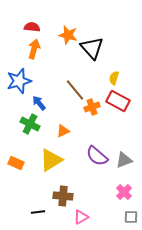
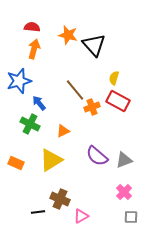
black triangle: moved 2 px right, 3 px up
brown cross: moved 3 px left, 3 px down; rotated 18 degrees clockwise
pink triangle: moved 1 px up
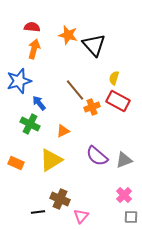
pink cross: moved 3 px down
pink triangle: rotated 21 degrees counterclockwise
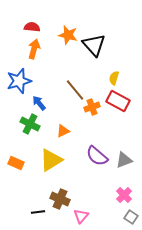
gray square: rotated 32 degrees clockwise
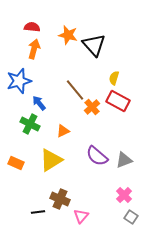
orange cross: rotated 21 degrees counterclockwise
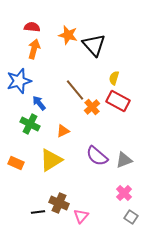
pink cross: moved 2 px up
brown cross: moved 1 px left, 4 px down
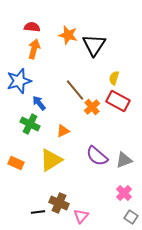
black triangle: rotated 15 degrees clockwise
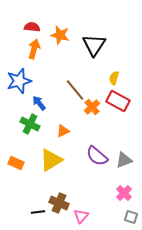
orange star: moved 8 px left
gray square: rotated 16 degrees counterclockwise
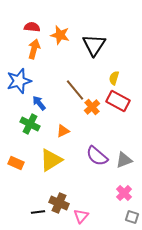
gray square: moved 1 px right
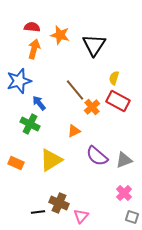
orange triangle: moved 11 px right
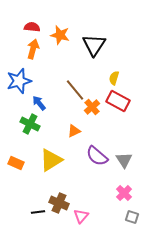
orange arrow: moved 1 px left
gray triangle: rotated 42 degrees counterclockwise
